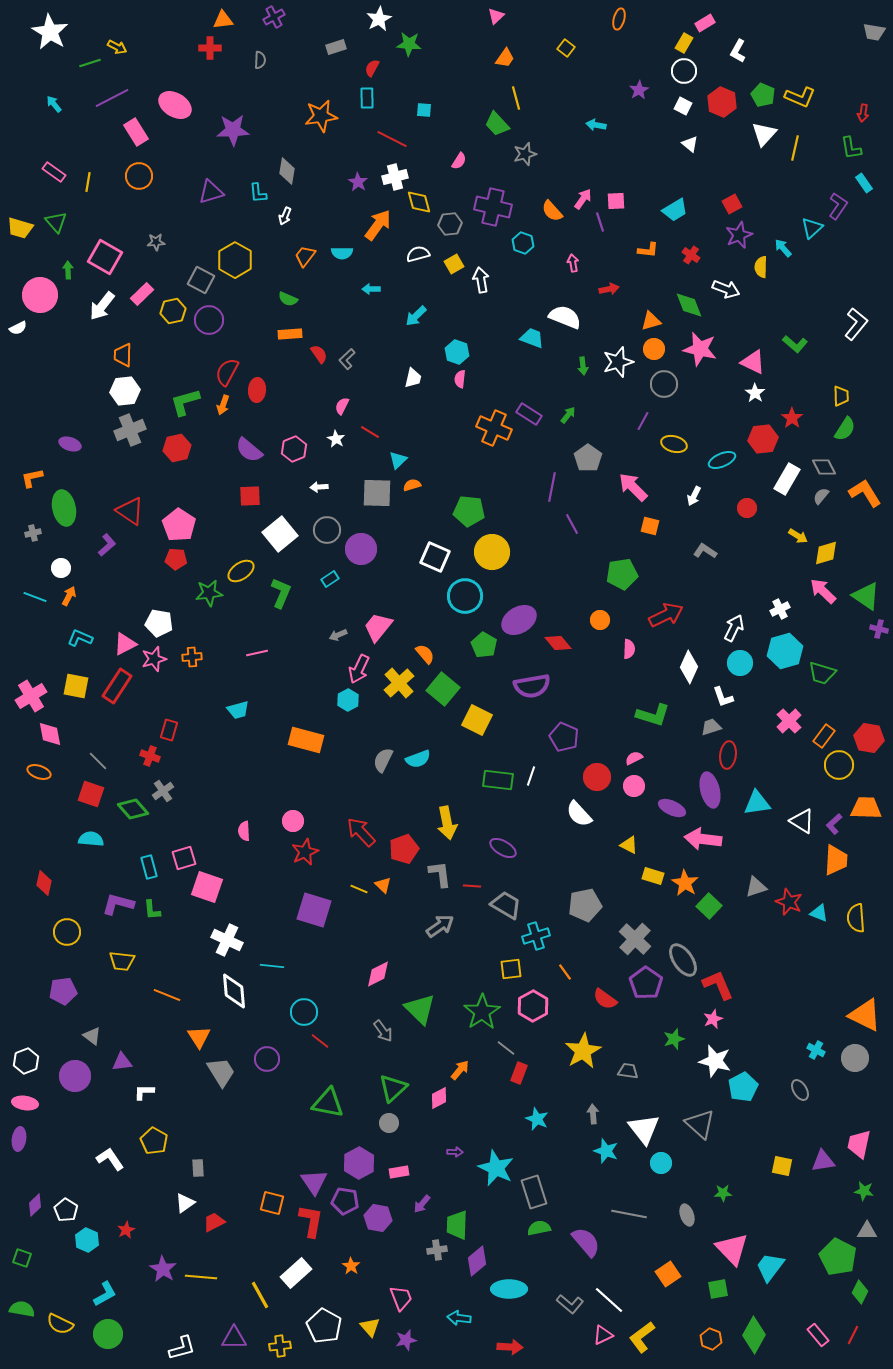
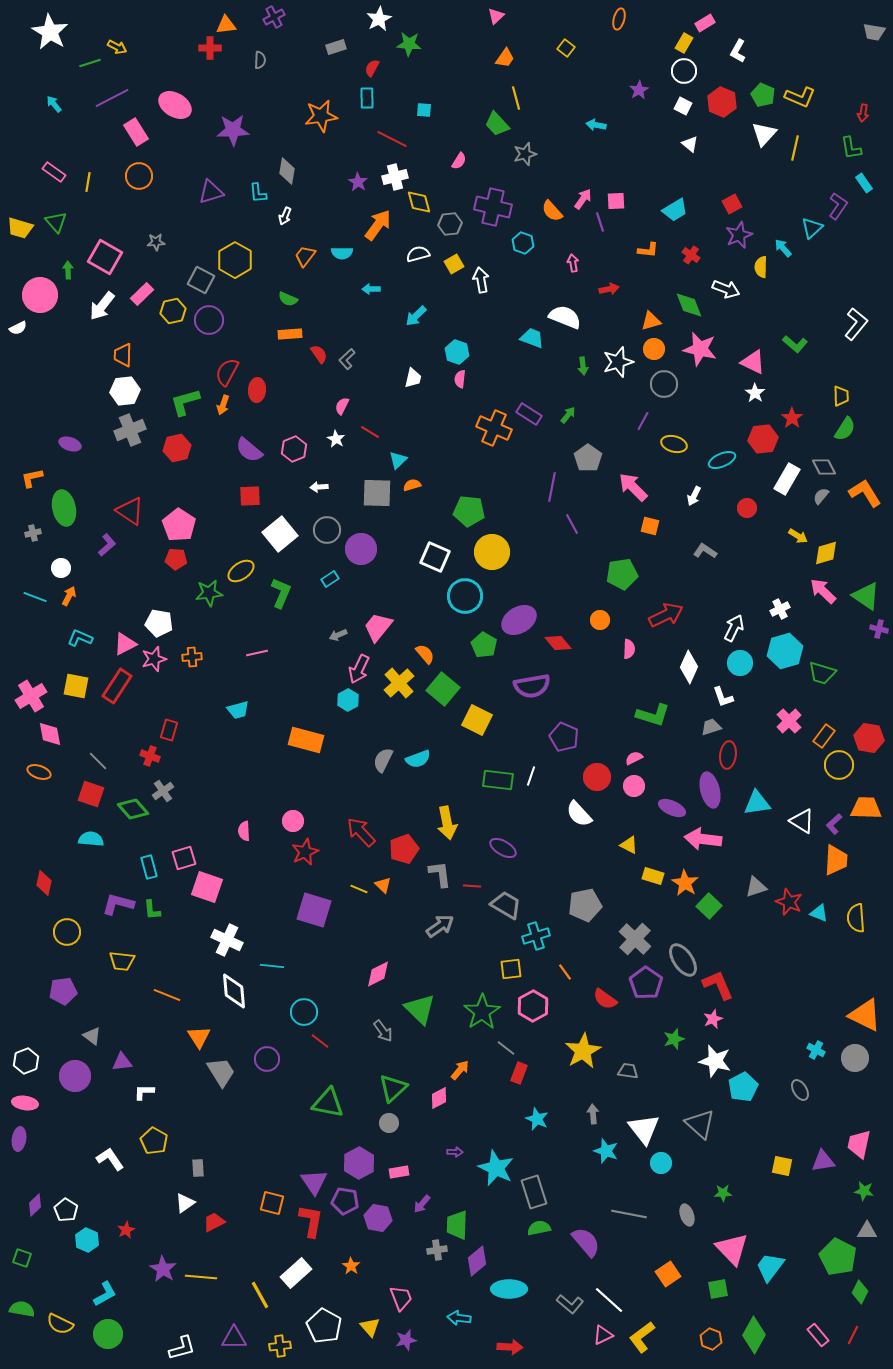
orange triangle at (223, 20): moved 3 px right, 5 px down
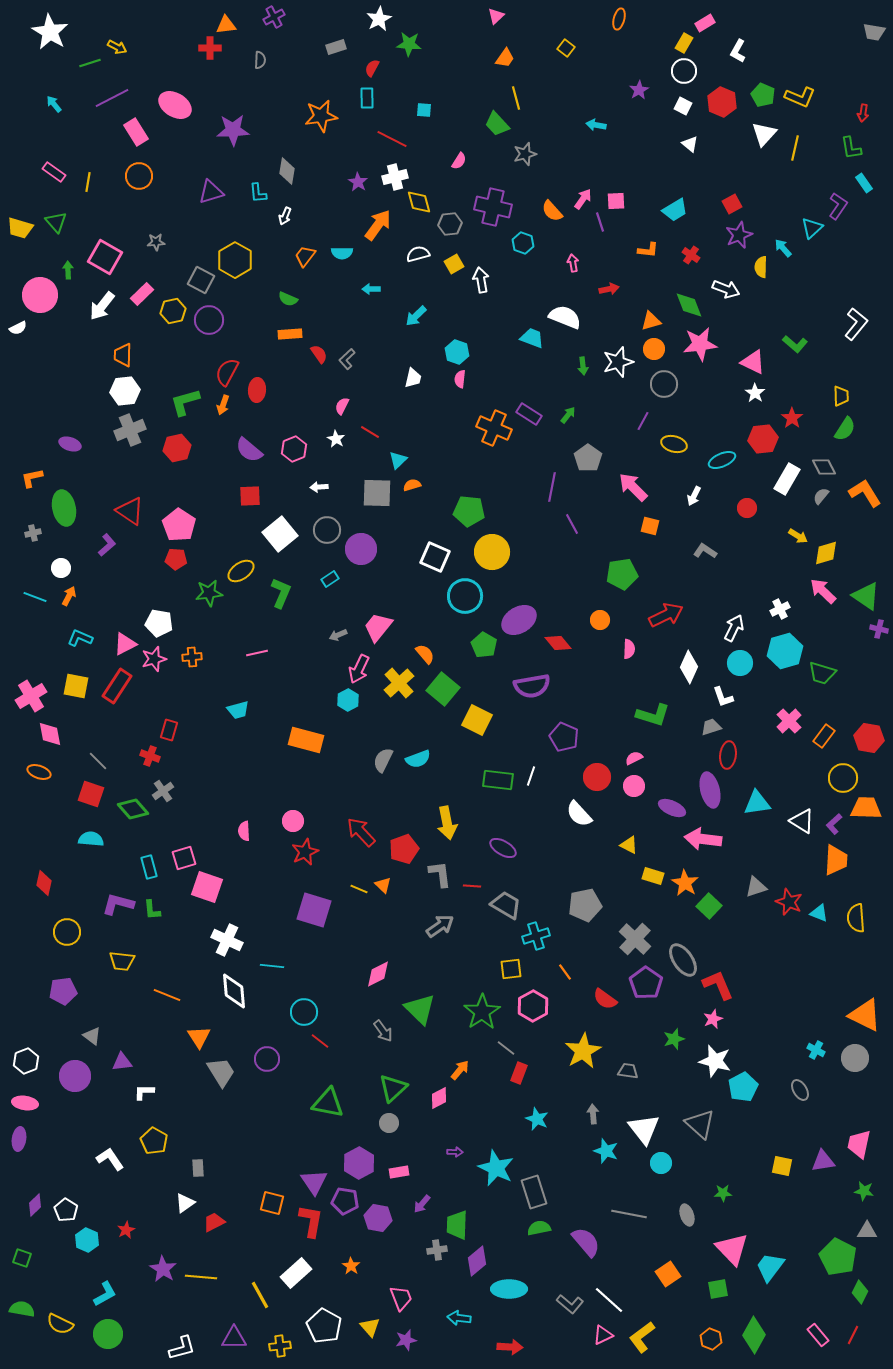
pink star at (700, 349): moved 5 px up; rotated 20 degrees counterclockwise
yellow circle at (839, 765): moved 4 px right, 13 px down
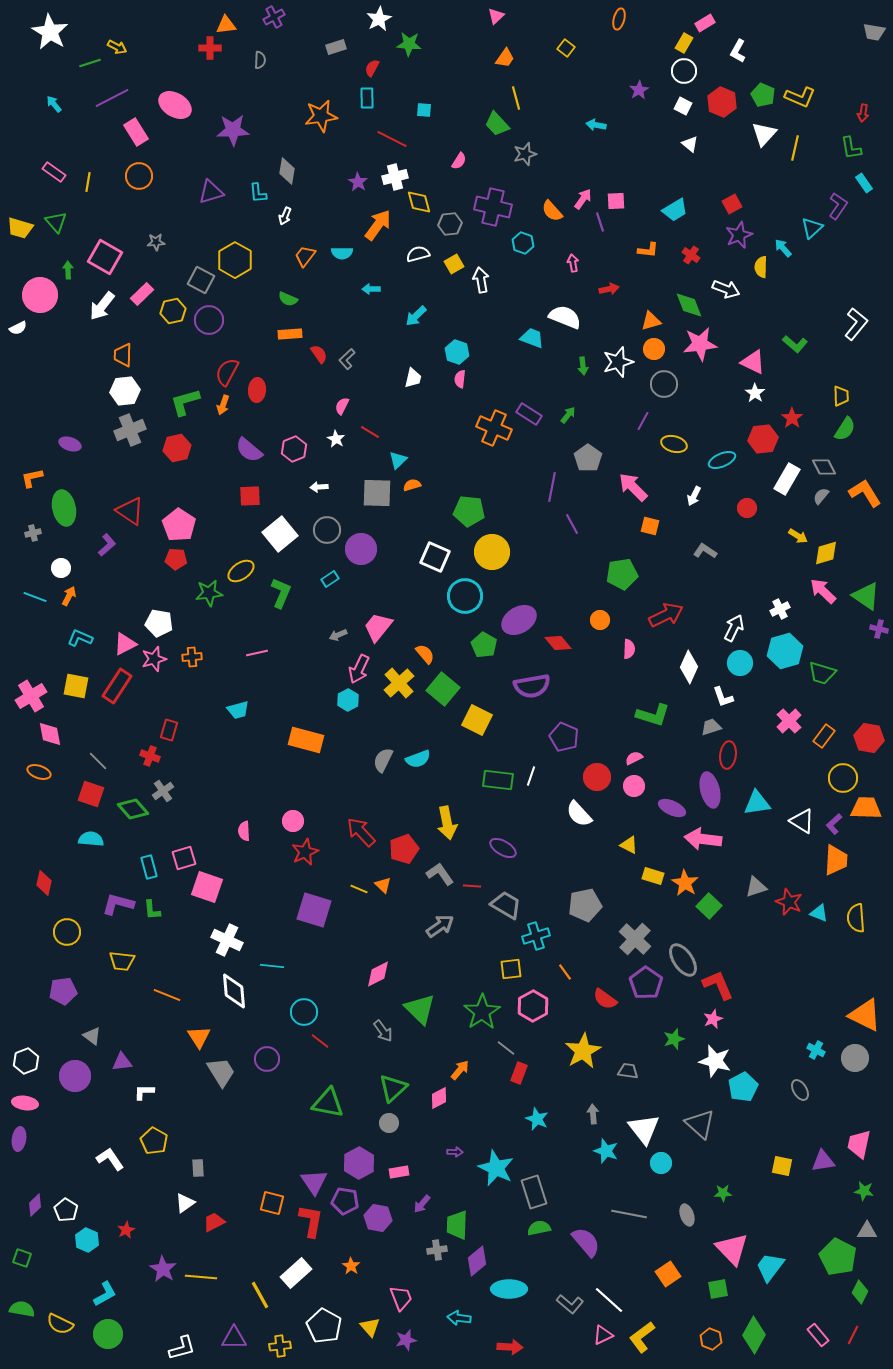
gray L-shape at (440, 874): rotated 28 degrees counterclockwise
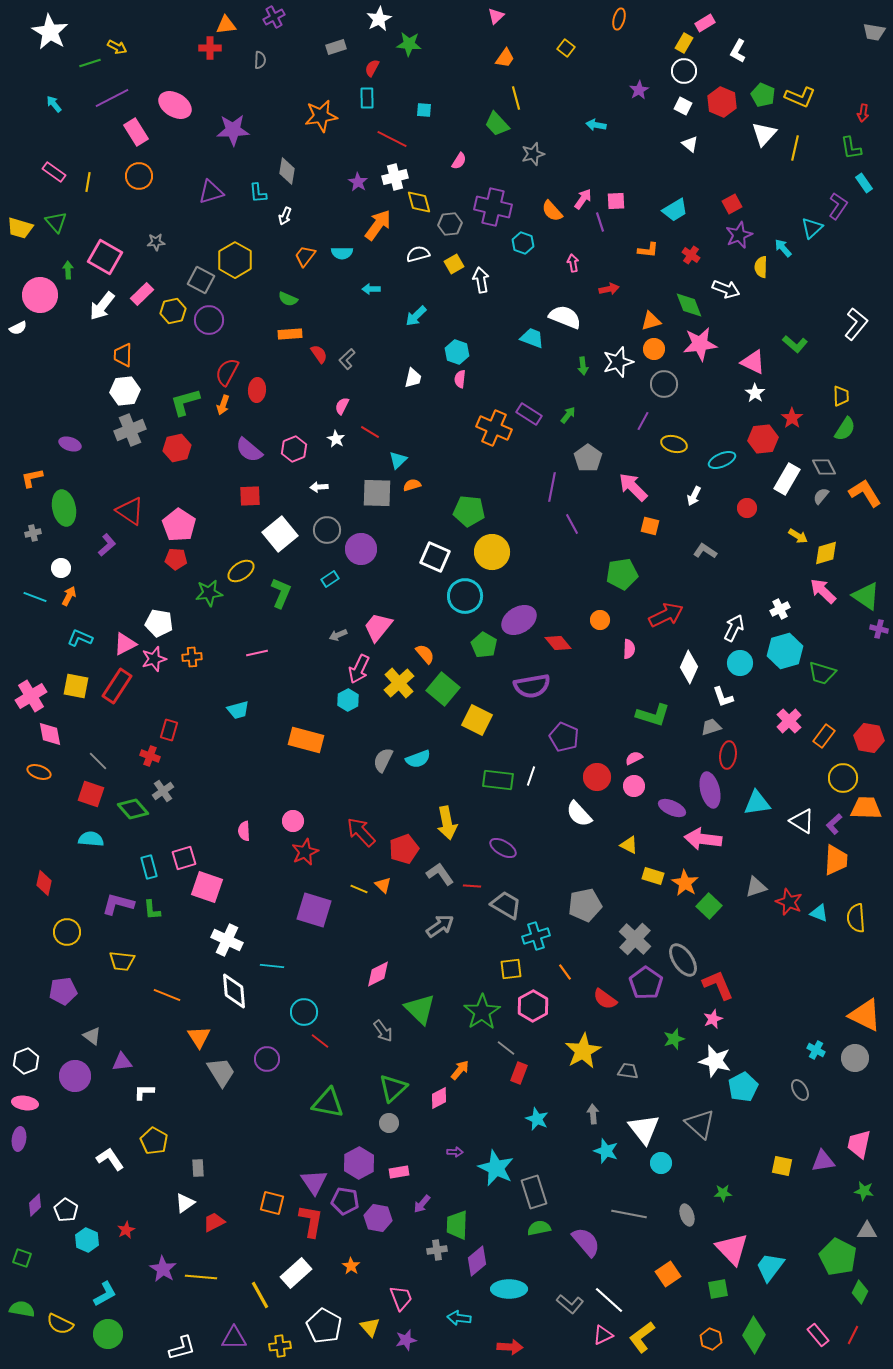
gray star at (525, 154): moved 8 px right
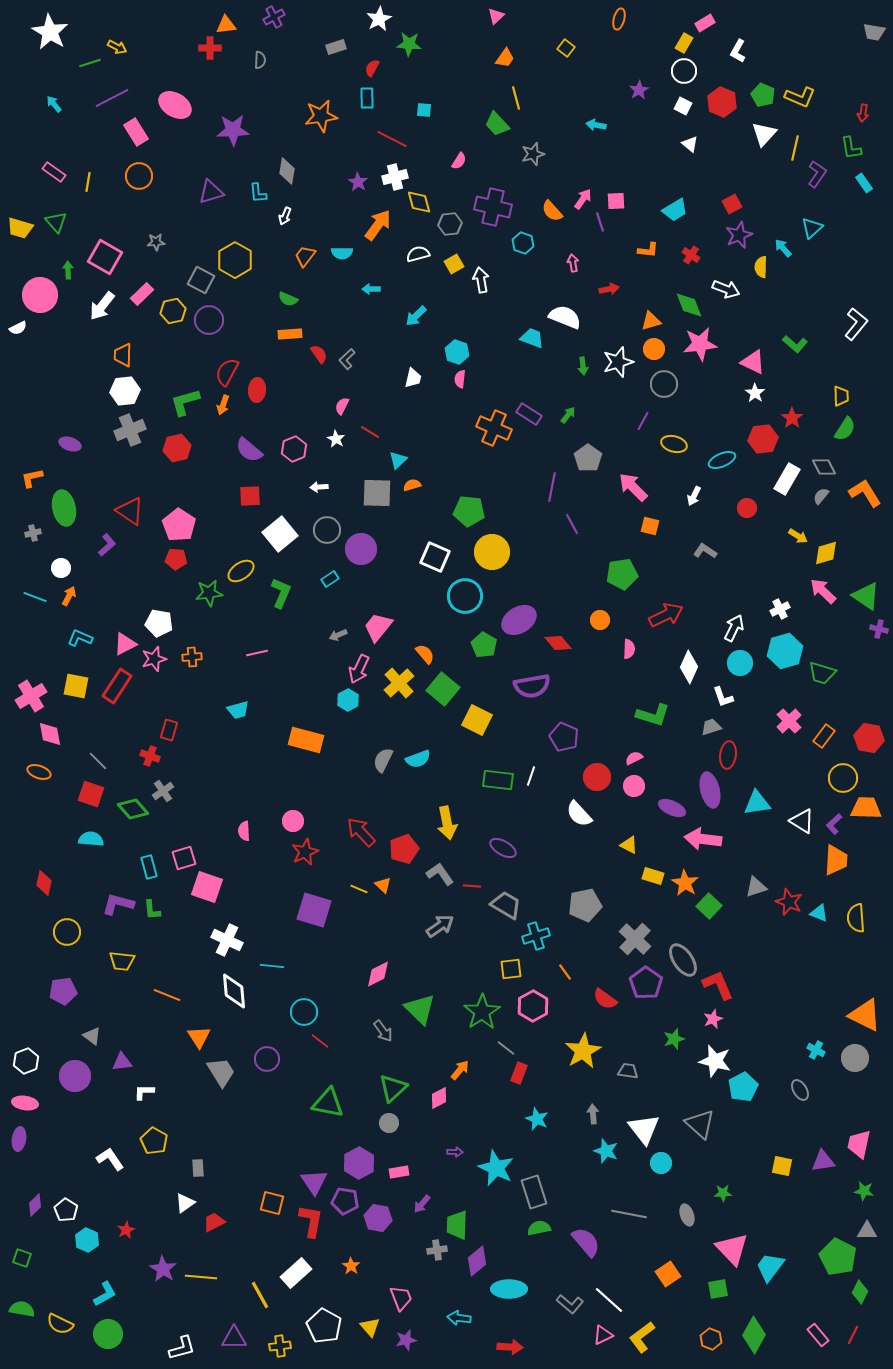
purple L-shape at (838, 206): moved 21 px left, 32 px up
